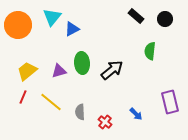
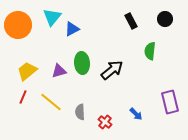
black rectangle: moved 5 px left, 5 px down; rotated 21 degrees clockwise
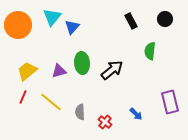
blue triangle: moved 2 px up; rotated 21 degrees counterclockwise
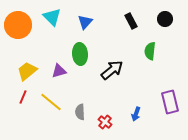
cyan triangle: rotated 24 degrees counterclockwise
blue triangle: moved 13 px right, 5 px up
green ellipse: moved 2 px left, 9 px up
blue arrow: rotated 64 degrees clockwise
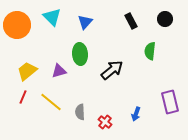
orange circle: moved 1 px left
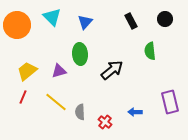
green semicircle: rotated 12 degrees counterclockwise
yellow line: moved 5 px right
blue arrow: moved 1 px left, 2 px up; rotated 72 degrees clockwise
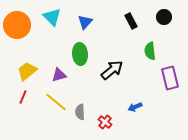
black circle: moved 1 px left, 2 px up
purple triangle: moved 4 px down
purple rectangle: moved 24 px up
blue arrow: moved 5 px up; rotated 24 degrees counterclockwise
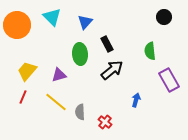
black rectangle: moved 24 px left, 23 px down
yellow trapezoid: rotated 10 degrees counterclockwise
purple rectangle: moved 1 px left, 2 px down; rotated 15 degrees counterclockwise
blue arrow: moved 1 px right, 7 px up; rotated 128 degrees clockwise
